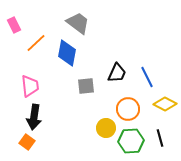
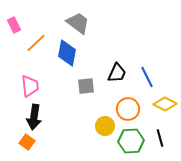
yellow circle: moved 1 px left, 2 px up
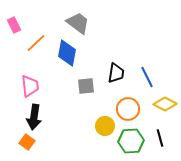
black trapezoid: moved 1 px left; rotated 15 degrees counterclockwise
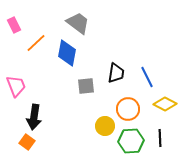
pink trapezoid: moved 14 px left; rotated 15 degrees counterclockwise
black line: rotated 12 degrees clockwise
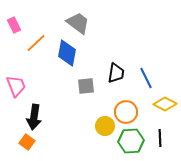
blue line: moved 1 px left, 1 px down
orange circle: moved 2 px left, 3 px down
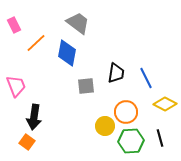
black line: rotated 12 degrees counterclockwise
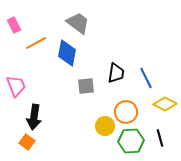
orange line: rotated 15 degrees clockwise
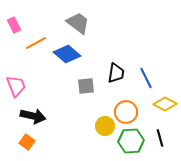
blue diamond: moved 1 px down; rotated 60 degrees counterclockwise
black arrow: moved 1 px left, 1 px up; rotated 85 degrees counterclockwise
